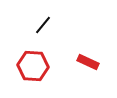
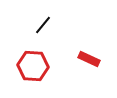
red rectangle: moved 1 px right, 3 px up
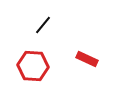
red rectangle: moved 2 px left
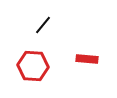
red rectangle: rotated 20 degrees counterclockwise
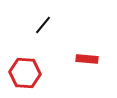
red hexagon: moved 8 px left, 7 px down
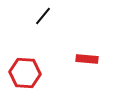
black line: moved 9 px up
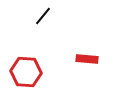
red hexagon: moved 1 px right, 1 px up
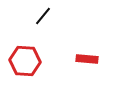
red hexagon: moved 1 px left, 11 px up
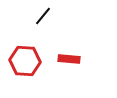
red rectangle: moved 18 px left
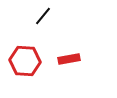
red rectangle: rotated 15 degrees counterclockwise
